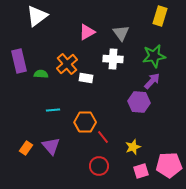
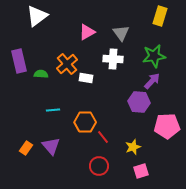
pink pentagon: moved 2 px left, 39 px up
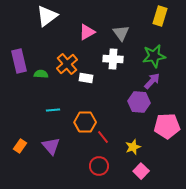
white triangle: moved 10 px right
orange rectangle: moved 6 px left, 2 px up
pink square: rotated 28 degrees counterclockwise
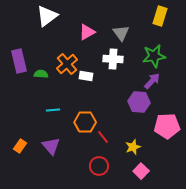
white rectangle: moved 2 px up
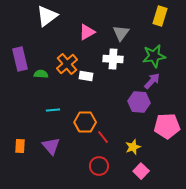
gray triangle: rotated 12 degrees clockwise
purple rectangle: moved 1 px right, 2 px up
orange rectangle: rotated 32 degrees counterclockwise
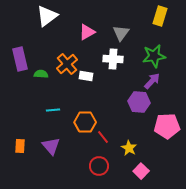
yellow star: moved 4 px left, 1 px down; rotated 21 degrees counterclockwise
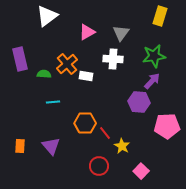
green semicircle: moved 3 px right
cyan line: moved 8 px up
orange hexagon: moved 1 px down
red line: moved 2 px right, 4 px up
yellow star: moved 7 px left, 2 px up
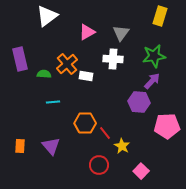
red circle: moved 1 px up
